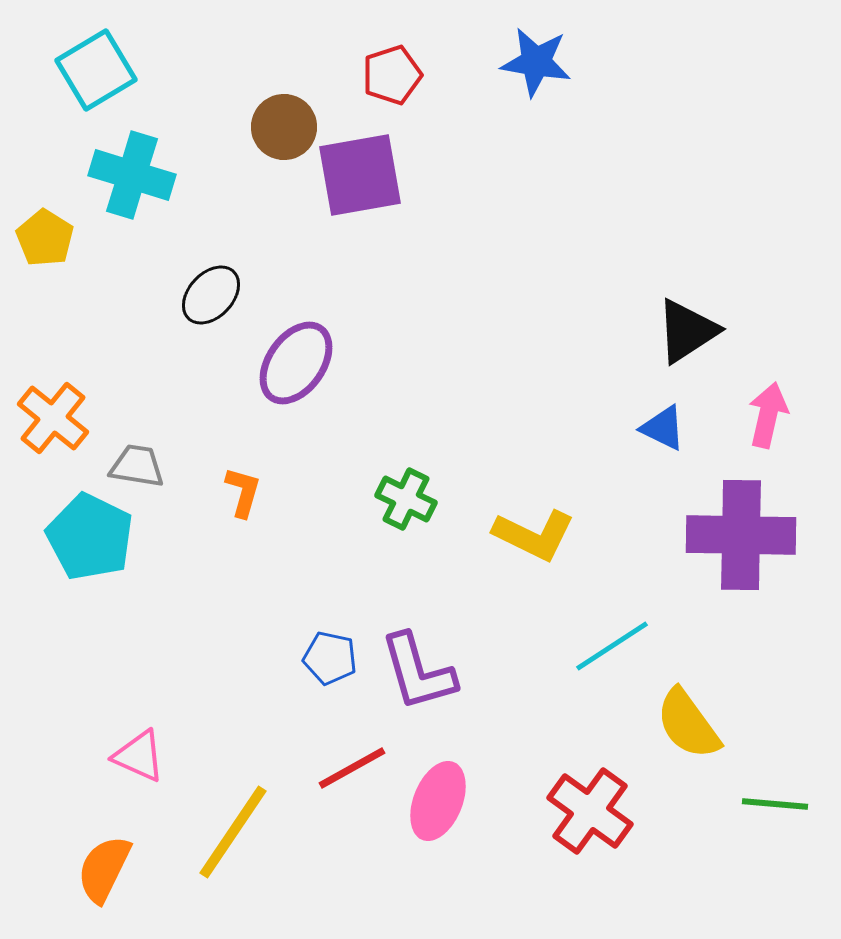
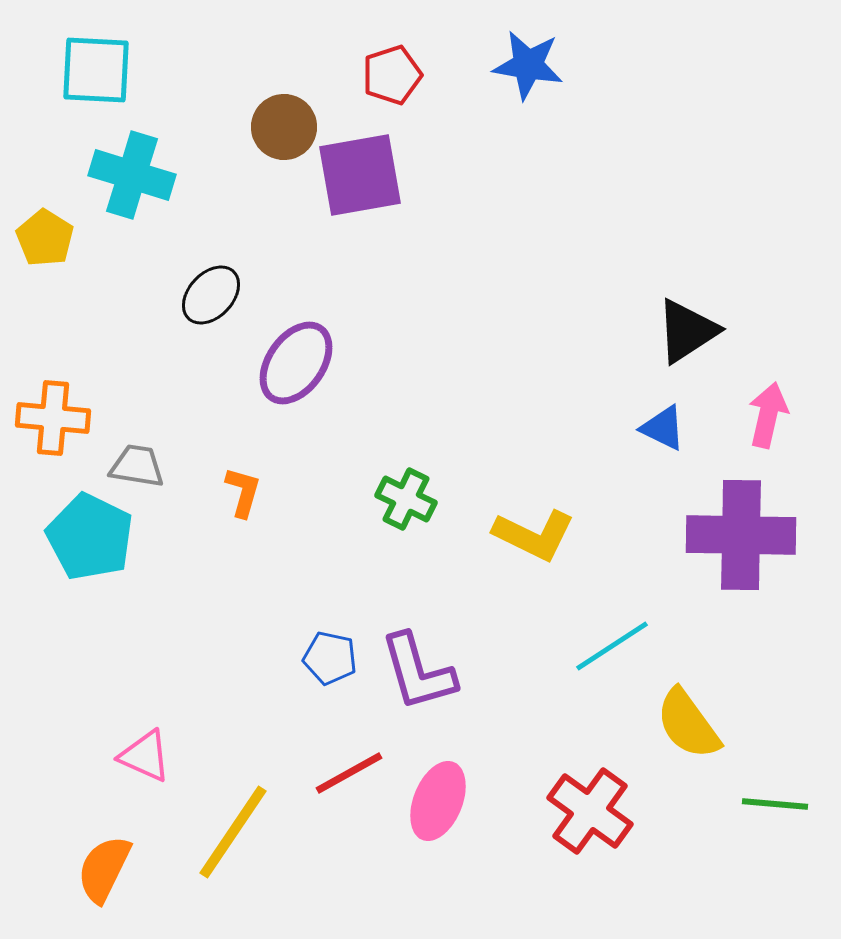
blue star: moved 8 px left, 3 px down
cyan square: rotated 34 degrees clockwise
orange cross: rotated 34 degrees counterclockwise
pink triangle: moved 6 px right
red line: moved 3 px left, 5 px down
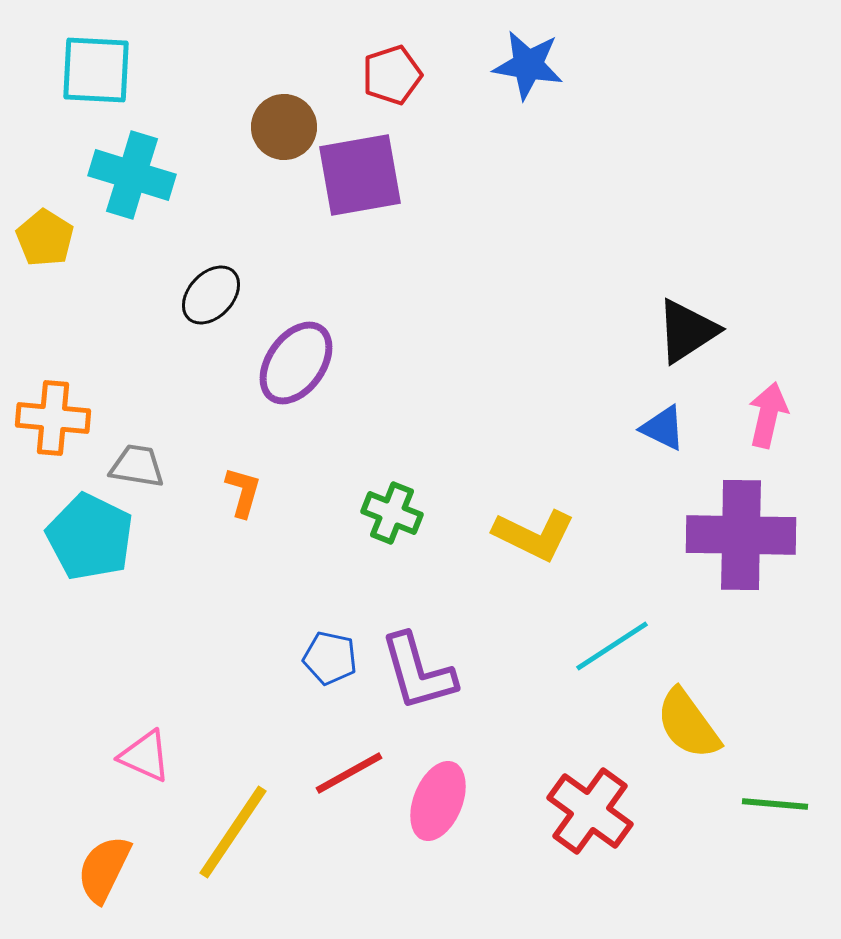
green cross: moved 14 px left, 14 px down; rotated 4 degrees counterclockwise
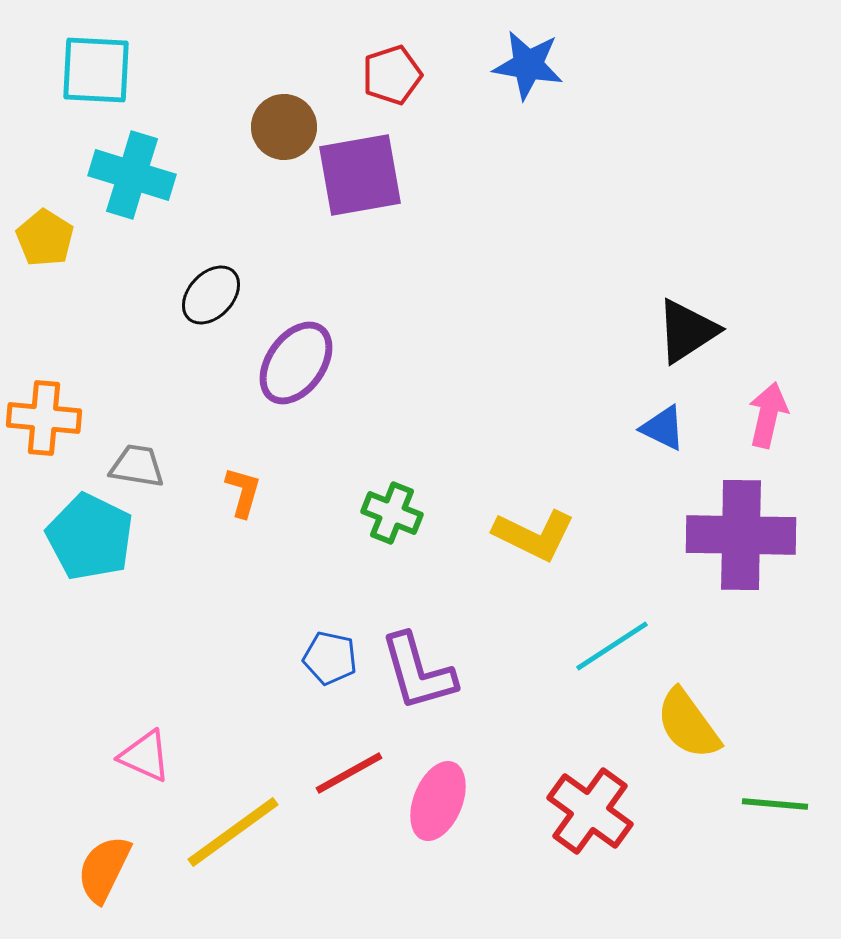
orange cross: moved 9 px left
yellow line: rotated 20 degrees clockwise
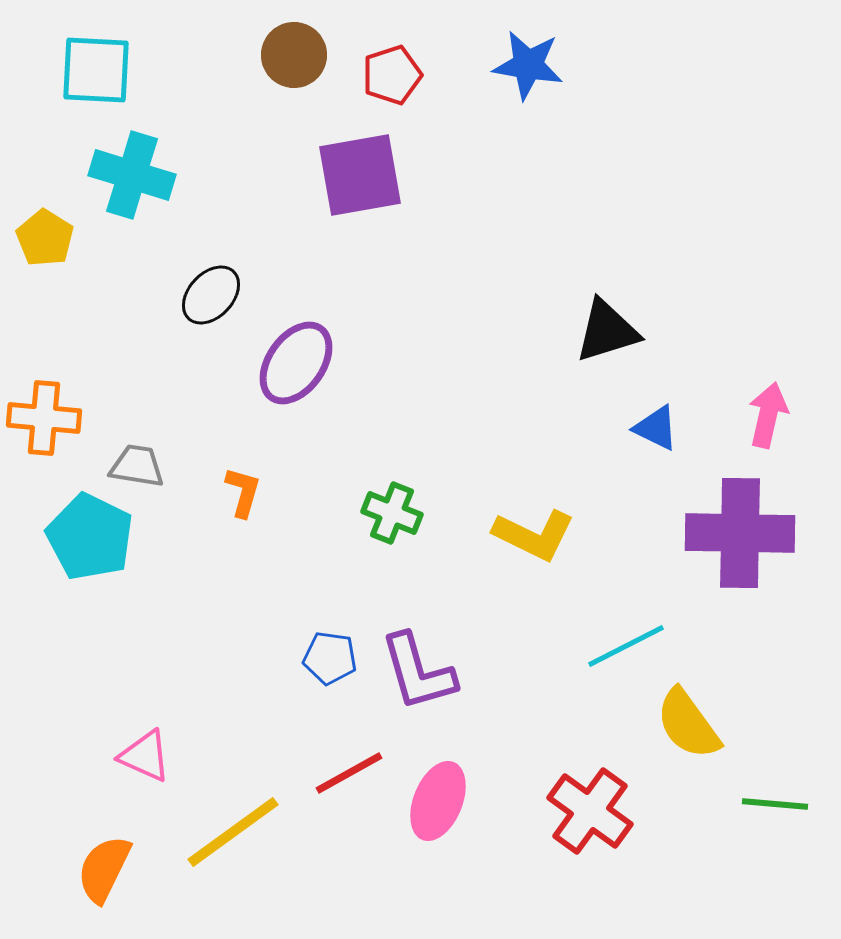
brown circle: moved 10 px right, 72 px up
black triangle: moved 80 px left; rotated 16 degrees clockwise
blue triangle: moved 7 px left
purple cross: moved 1 px left, 2 px up
cyan line: moved 14 px right; rotated 6 degrees clockwise
blue pentagon: rotated 4 degrees counterclockwise
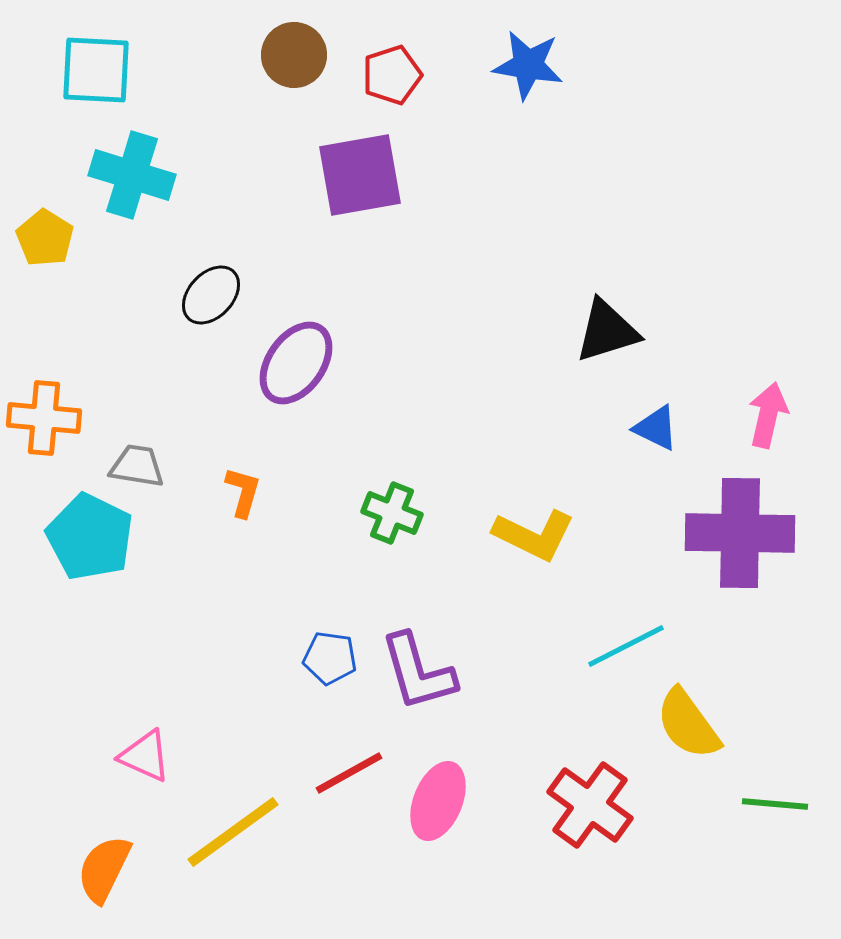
red cross: moved 6 px up
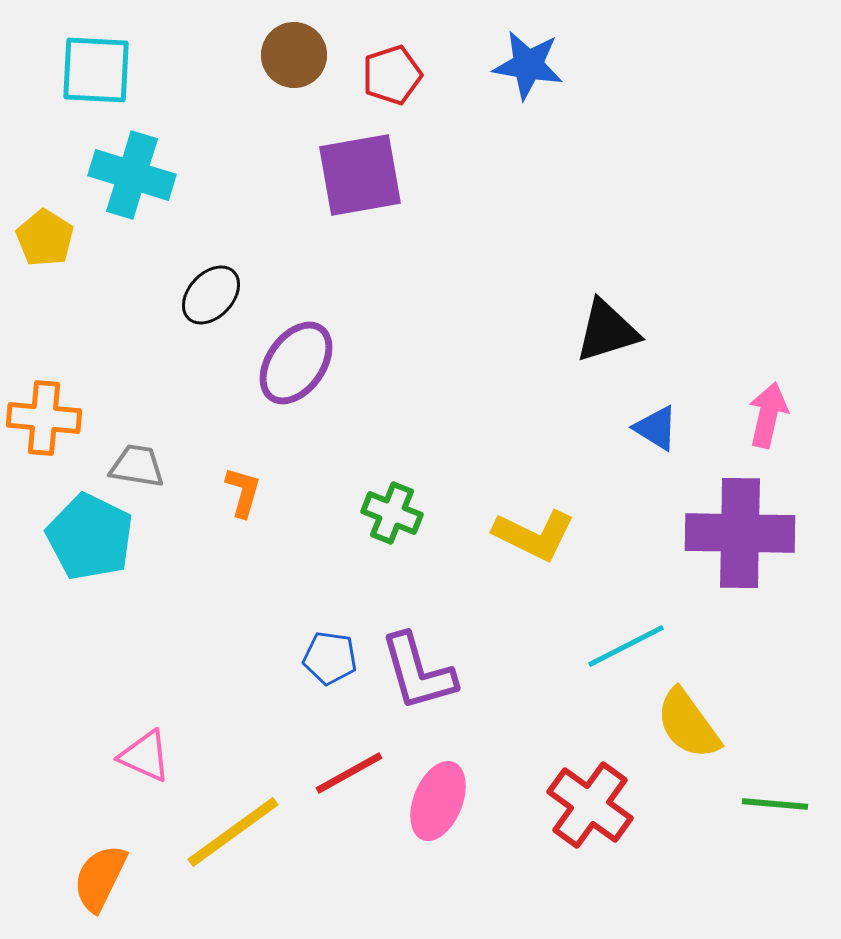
blue triangle: rotated 6 degrees clockwise
orange semicircle: moved 4 px left, 9 px down
